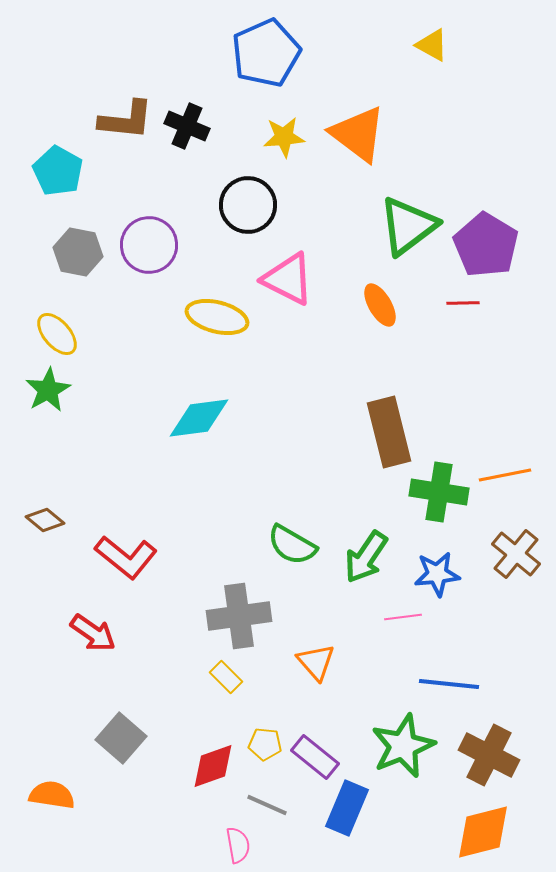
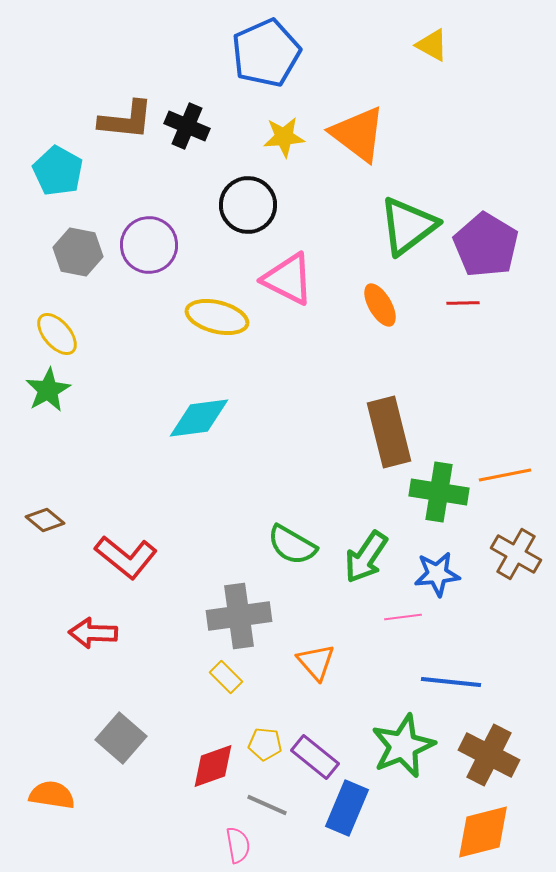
brown cross at (516, 554): rotated 9 degrees counterclockwise
red arrow at (93, 633): rotated 147 degrees clockwise
blue line at (449, 684): moved 2 px right, 2 px up
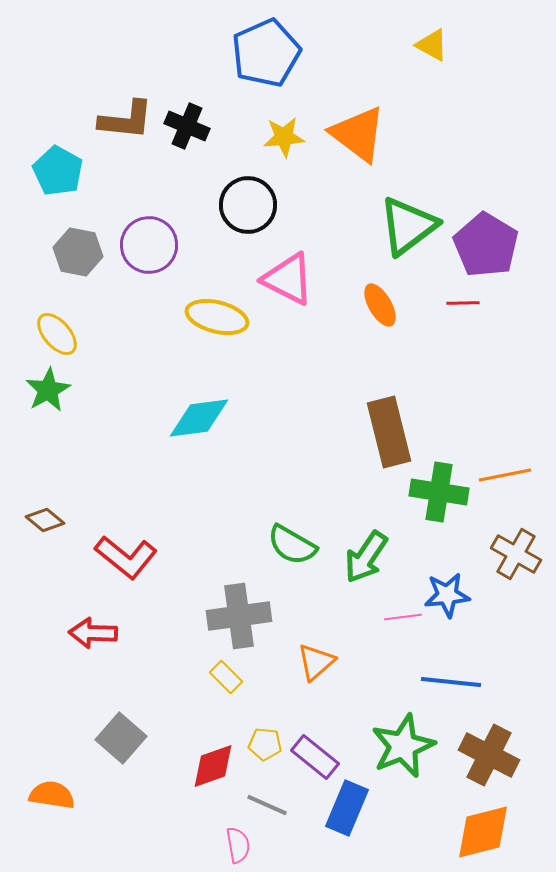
blue star at (437, 574): moved 10 px right, 21 px down
orange triangle at (316, 662): rotated 30 degrees clockwise
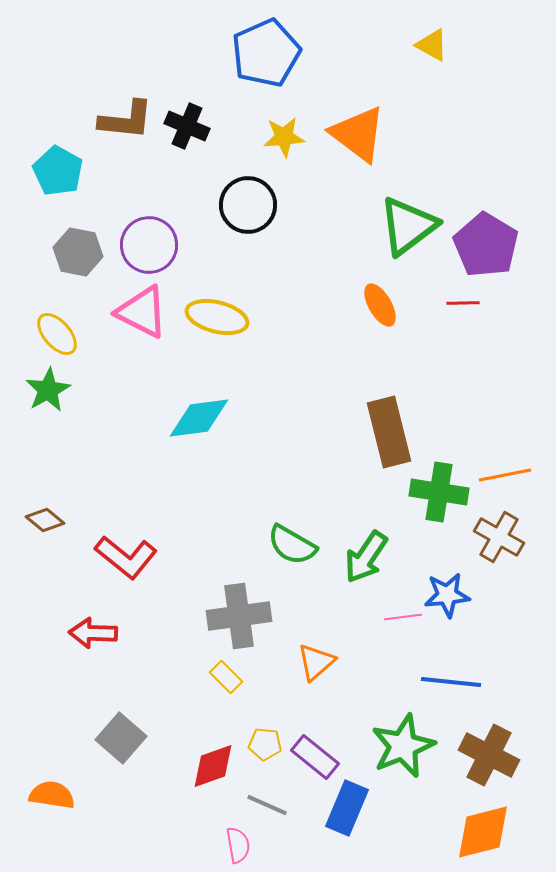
pink triangle at (288, 279): moved 146 px left, 33 px down
brown cross at (516, 554): moved 17 px left, 17 px up
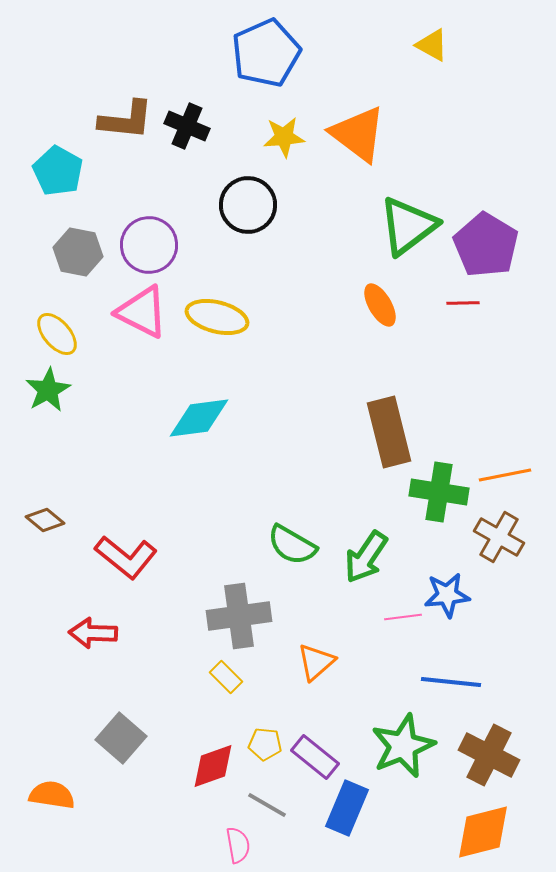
gray line at (267, 805): rotated 6 degrees clockwise
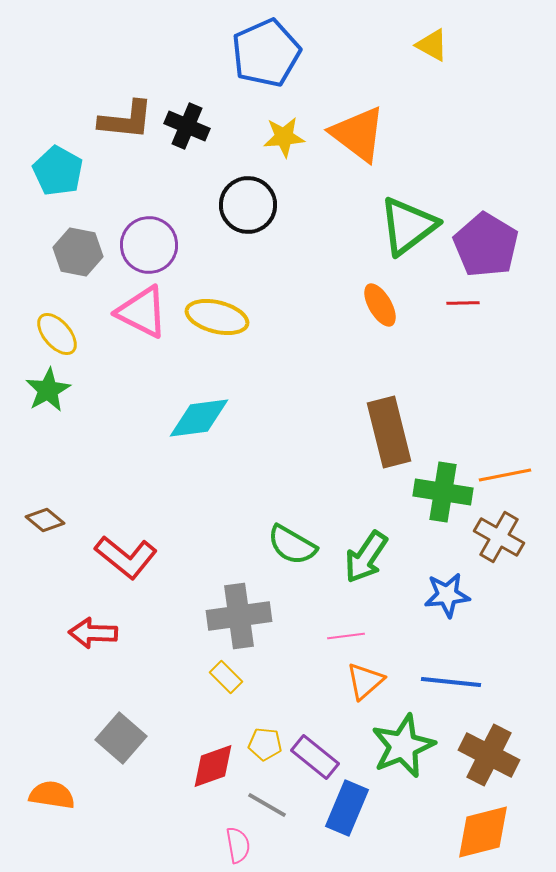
green cross at (439, 492): moved 4 px right
pink line at (403, 617): moved 57 px left, 19 px down
orange triangle at (316, 662): moved 49 px right, 19 px down
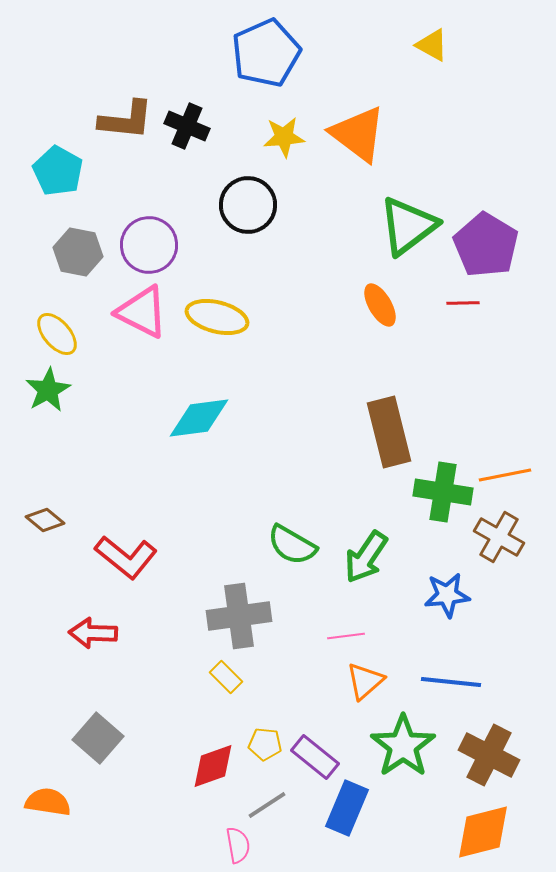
gray square at (121, 738): moved 23 px left
green star at (403, 746): rotated 12 degrees counterclockwise
orange semicircle at (52, 795): moved 4 px left, 7 px down
gray line at (267, 805): rotated 63 degrees counterclockwise
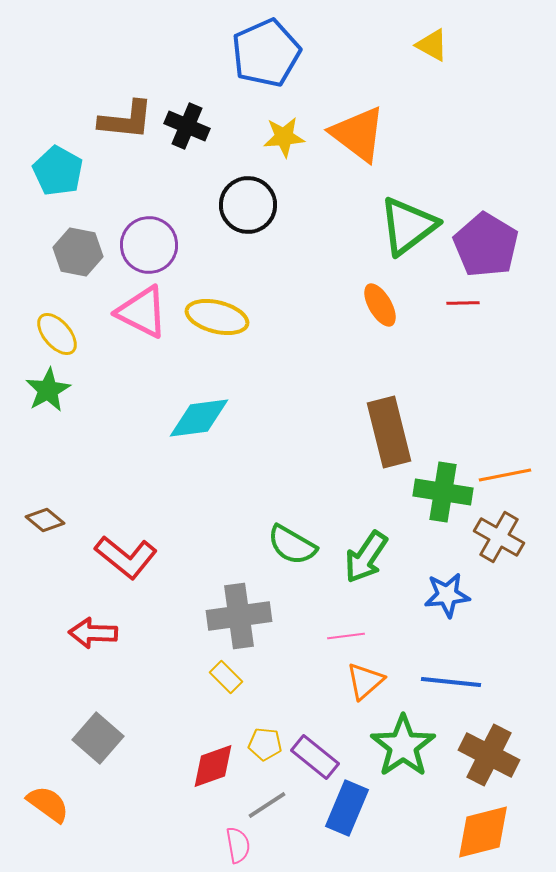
orange semicircle at (48, 802): moved 2 px down; rotated 27 degrees clockwise
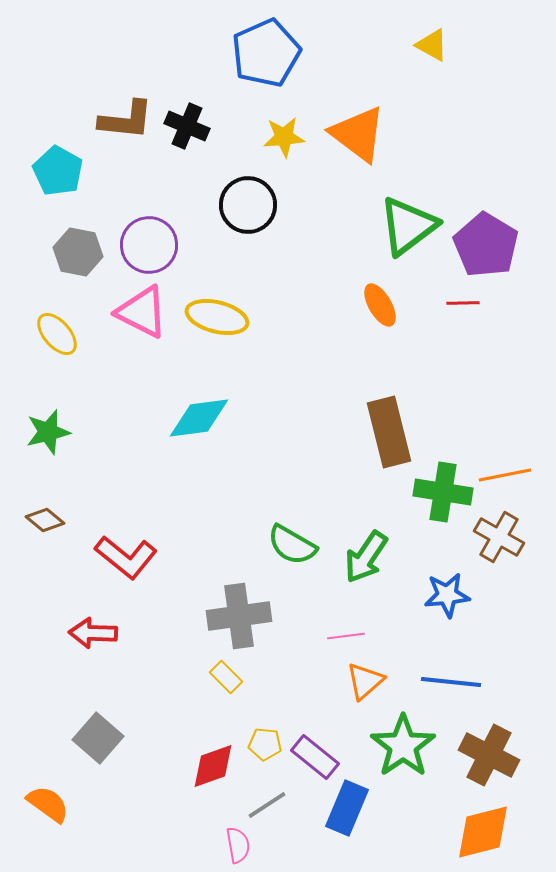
green star at (48, 390): moved 42 px down; rotated 15 degrees clockwise
